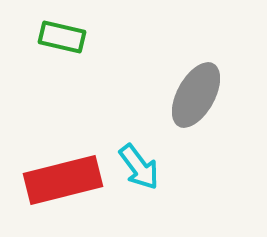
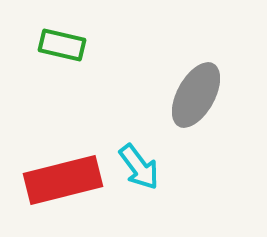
green rectangle: moved 8 px down
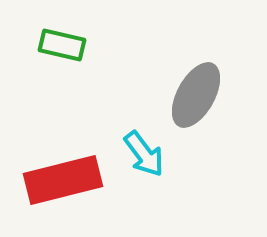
cyan arrow: moved 5 px right, 13 px up
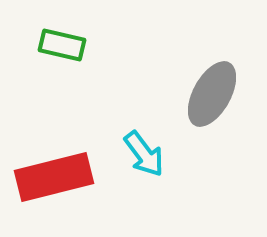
gray ellipse: moved 16 px right, 1 px up
red rectangle: moved 9 px left, 3 px up
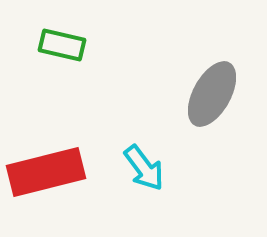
cyan arrow: moved 14 px down
red rectangle: moved 8 px left, 5 px up
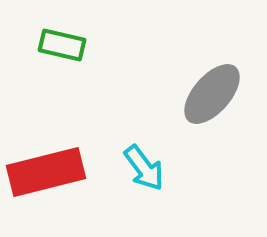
gray ellipse: rotated 12 degrees clockwise
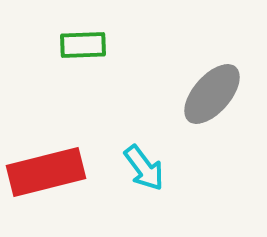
green rectangle: moved 21 px right; rotated 15 degrees counterclockwise
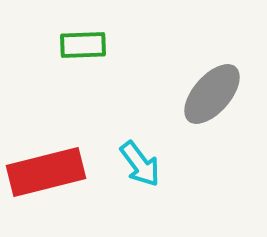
cyan arrow: moved 4 px left, 4 px up
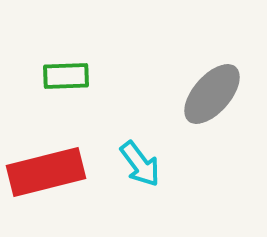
green rectangle: moved 17 px left, 31 px down
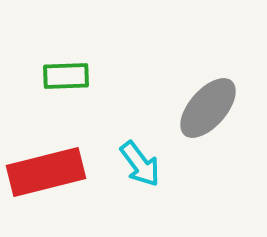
gray ellipse: moved 4 px left, 14 px down
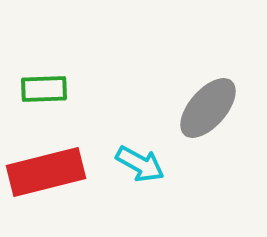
green rectangle: moved 22 px left, 13 px down
cyan arrow: rotated 24 degrees counterclockwise
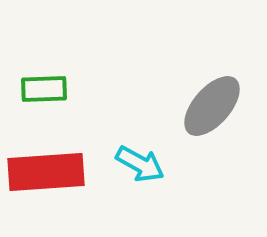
gray ellipse: moved 4 px right, 2 px up
red rectangle: rotated 10 degrees clockwise
